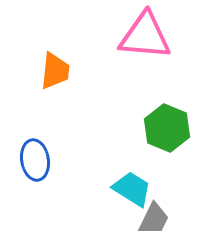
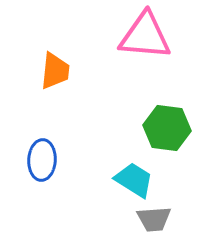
green hexagon: rotated 15 degrees counterclockwise
blue ellipse: moved 7 px right; rotated 12 degrees clockwise
cyan trapezoid: moved 2 px right, 9 px up
gray trapezoid: rotated 60 degrees clockwise
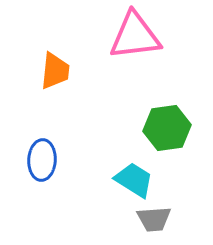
pink triangle: moved 10 px left; rotated 12 degrees counterclockwise
green hexagon: rotated 15 degrees counterclockwise
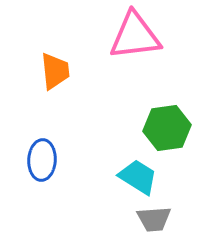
orange trapezoid: rotated 12 degrees counterclockwise
cyan trapezoid: moved 4 px right, 3 px up
